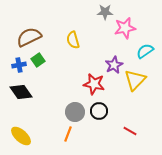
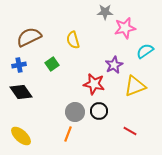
green square: moved 14 px right, 4 px down
yellow triangle: moved 6 px down; rotated 25 degrees clockwise
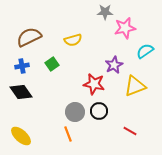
yellow semicircle: rotated 90 degrees counterclockwise
blue cross: moved 3 px right, 1 px down
orange line: rotated 42 degrees counterclockwise
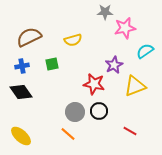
green square: rotated 24 degrees clockwise
orange line: rotated 28 degrees counterclockwise
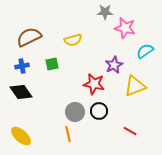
pink star: rotated 25 degrees clockwise
orange line: rotated 35 degrees clockwise
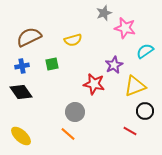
gray star: moved 1 px left, 1 px down; rotated 21 degrees counterclockwise
black circle: moved 46 px right
orange line: rotated 35 degrees counterclockwise
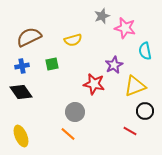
gray star: moved 2 px left, 3 px down
cyan semicircle: rotated 66 degrees counterclockwise
yellow ellipse: rotated 25 degrees clockwise
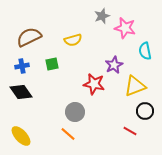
yellow ellipse: rotated 20 degrees counterclockwise
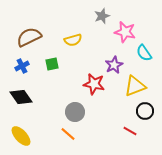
pink star: moved 4 px down
cyan semicircle: moved 1 px left, 2 px down; rotated 24 degrees counterclockwise
blue cross: rotated 16 degrees counterclockwise
black diamond: moved 5 px down
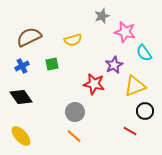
orange line: moved 6 px right, 2 px down
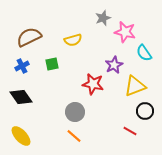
gray star: moved 1 px right, 2 px down
red star: moved 1 px left
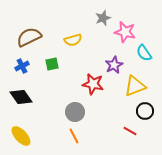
orange line: rotated 21 degrees clockwise
